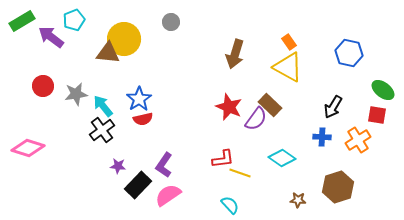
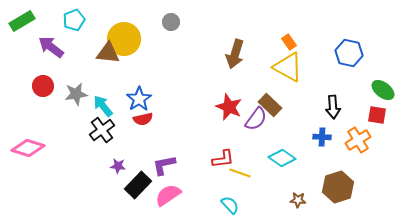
purple arrow: moved 10 px down
black arrow: rotated 35 degrees counterclockwise
purple L-shape: rotated 45 degrees clockwise
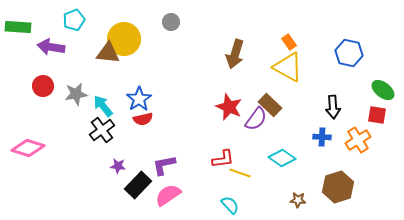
green rectangle: moved 4 px left, 6 px down; rotated 35 degrees clockwise
purple arrow: rotated 28 degrees counterclockwise
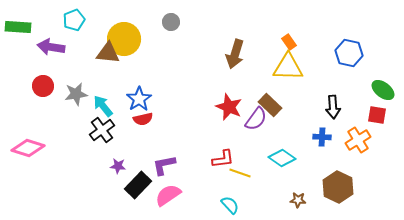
yellow triangle: rotated 28 degrees counterclockwise
brown hexagon: rotated 16 degrees counterclockwise
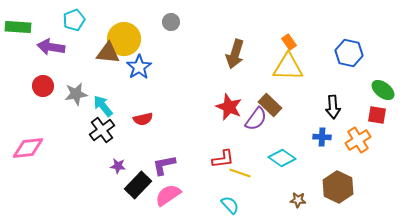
blue star: moved 32 px up
pink diamond: rotated 24 degrees counterclockwise
